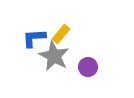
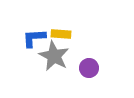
yellow rectangle: rotated 54 degrees clockwise
purple circle: moved 1 px right, 1 px down
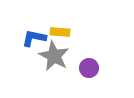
yellow rectangle: moved 1 px left, 2 px up
blue L-shape: rotated 15 degrees clockwise
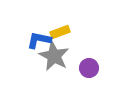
yellow rectangle: rotated 24 degrees counterclockwise
blue L-shape: moved 5 px right, 2 px down
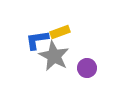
blue L-shape: moved 2 px left; rotated 20 degrees counterclockwise
purple circle: moved 2 px left
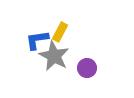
yellow rectangle: rotated 42 degrees counterclockwise
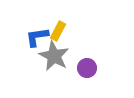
yellow rectangle: moved 2 px left, 1 px up
blue L-shape: moved 3 px up
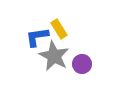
yellow rectangle: moved 1 px right, 2 px up; rotated 60 degrees counterclockwise
purple circle: moved 5 px left, 4 px up
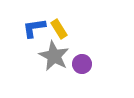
blue L-shape: moved 3 px left, 9 px up
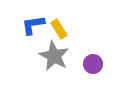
blue L-shape: moved 1 px left, 3 px up
purple circle: moved 11 px right
